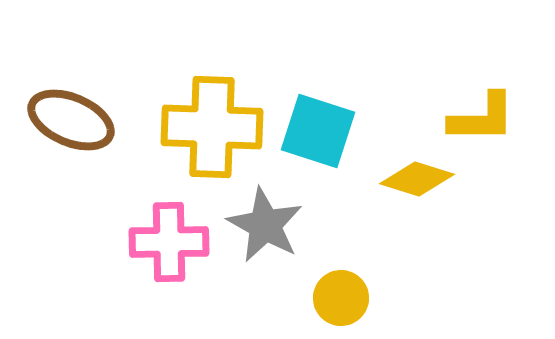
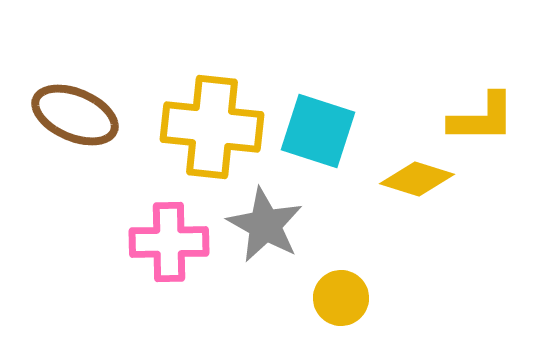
brown ellipse: moved 4 px right, 5 px up
yellow cross: rotated 4 degrees clockwise
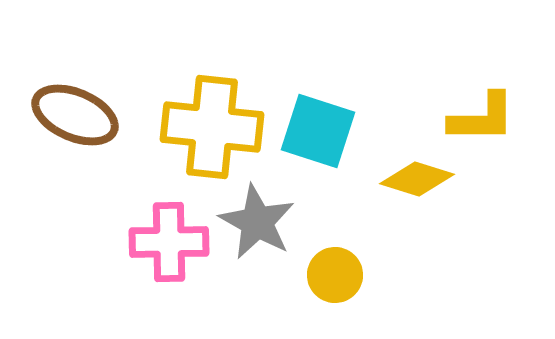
gray star: moved 8 px left, 3 px up
yellow circle: moved 6 px left, 23 px up
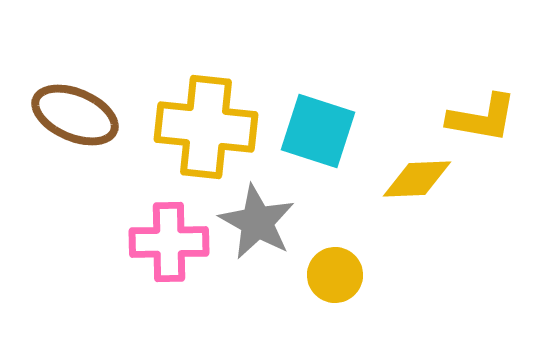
yellow L-shape: rotated 10 degrees clockwise
yellow cross: moved 6 px left
yellow diamond: rotated 20 degrees counterclockwise
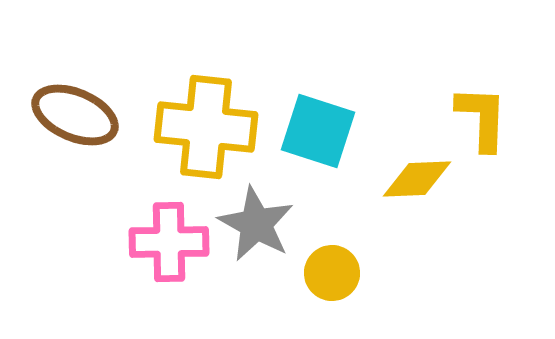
yellow L-shape: rotated 98 degrees counterclockwise
gray star: moved 1 px left, 2 px down
yellow circle: moved 3 px left, 2 px up
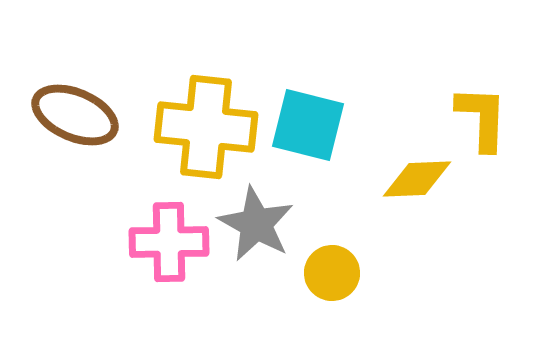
cyan square: moved 10 px left, 6 px up; rotated 4 degrees counterclockwise
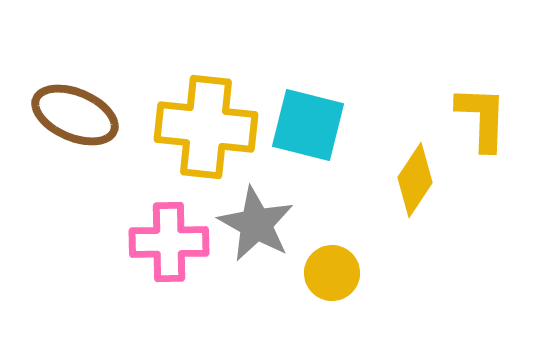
yellow diamond: moved 2 px left, 1 px down; rotated 54 degrees counterclockwise
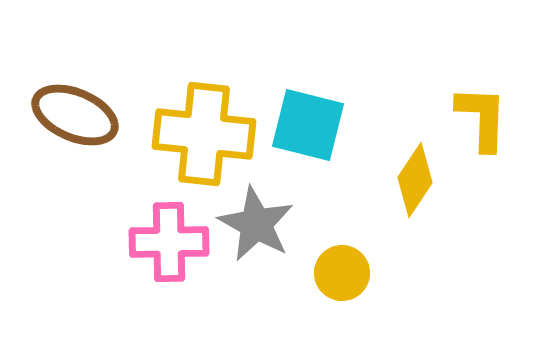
yellow cross: moved 2 px left, 7 px down
yellow circle: moved 10 px right
